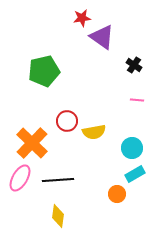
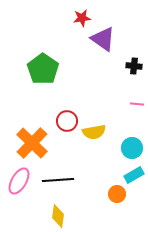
purple triangle: moved 1 px right, 2 px down
black cross: moved 1 px down; rotated 28 degrees counterclockwise
green pentagon: moved 1 px left, 2 px up; rotated 24 degrees counterclockwise
pink line: moved 4 px down
cyan rectangle: moved 1 px left, 1 px down
pink ellipse: moved 1 px left, 3 px down
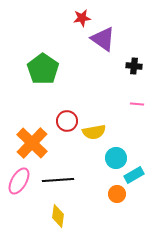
cyan circle: moved 16 px left, 10 px down
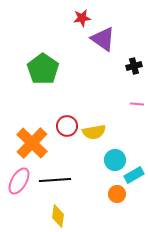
black cross: rotated 21 degrees counterclockwise
red circle: moved 5 px down
cyan circle: moved 1 px left, 2 px down
black line: moved 3 px left
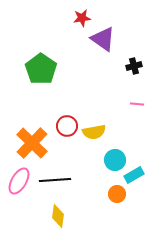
green pentagon: moved 2 px left
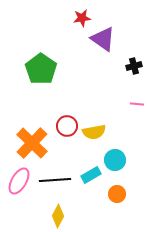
cyan rectangle: moved 43 px left
yellow diamond: rotated 20 degrees clockwise
